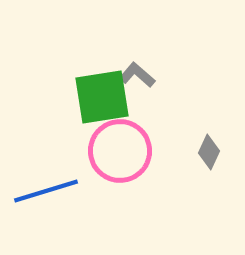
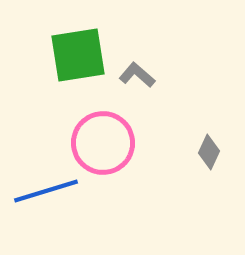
green square: moved 24 px left, 42 px up
pink circle: moved 17 px left, 8 px up
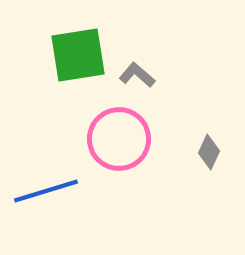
pink circle: moved 16 px right, 4 px up
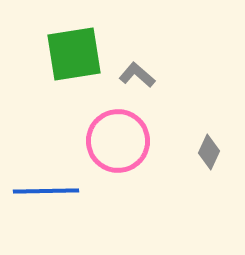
green square: moved 4 px left, 1 px up
pink circle: moved 1 px left, 2 px down
blue line: rotated 16 degrees clockwise
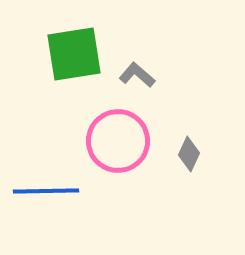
gray diamond: moved 20 px left, 2 px down
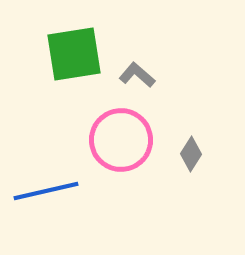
pink circle: moved 3 px right, 1 px up
gray diamond: moved 2 px right; rotated 8 degrees clockwise
blue line: rotated 12 degrees counterclockwise
